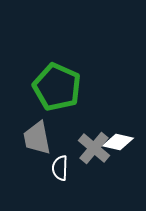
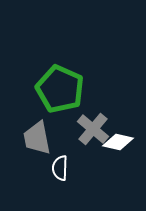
green pentagon: moved 3 px right, 2 px down
gray cross: moved 1 px left, 19 px up
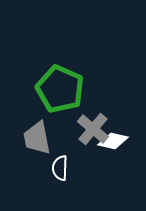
white diamond: moved 5 px left, 1 px up
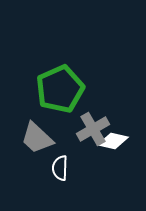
green pentagon: rotated 24 degrees clockwise
gray cross: rotated 20 degrees clockwise
gray trapezoid: rotated 36 degrees counterclockwise
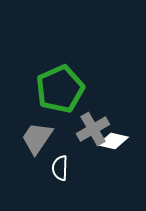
gray trapezoid: rotated 81 degrees clockwise
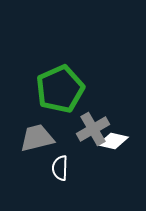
gray trapezoid: rotated 42 degrees clockwise
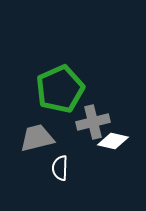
gray cross: moved 7 px up; rotated 16 degrees clockwise
